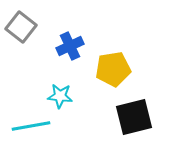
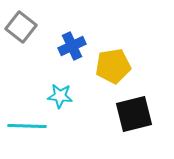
blue cross: moved 2 px right
yellow pentagon: moved 3 px up
black square: moved 3 px up
cyan line: moved 4 px left; rotated 12 degrees clockwise
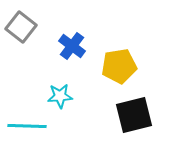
blue cross: rotated 28 degrees counterclockwise
yellow pentagon: moved 6 px right
cyan star: rotated 10 degrees counterclockwise
black square: moved 1 px down
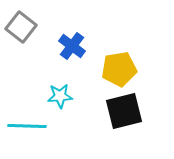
yellow pentagon: moved 3 px down
black square: moved 10 px left, 4 px up
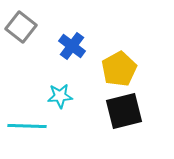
yellow pentagon: rotated 20 degrees counterclockwise
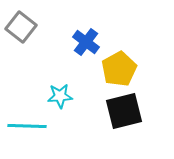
blue cross: moved 14 px right, 4 px up
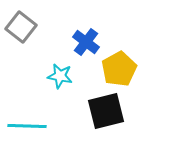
cyan star: moved 20 px up; rotated 15 degrees clockwise
black square: moved 18 px left
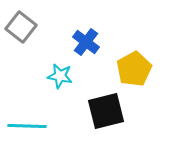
yellow pentagon: moved 15 px right
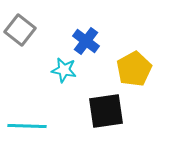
gray square: moved 1 px left, 3 px down
blue cross: moved 1 px up
cyan star: moved 4 px right, 6 px up
black square: rotated 6 degrees clockwise
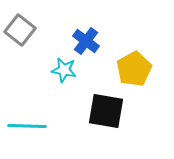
black square: rotated 18 degrees clockwise
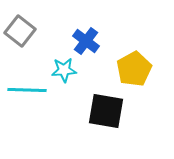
gray square: moved 1 px down
cyan star: rotated 15 degrees counterclockwise
cyan line: moved 36 px up
